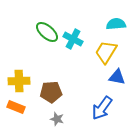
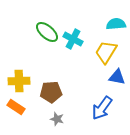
orange rectangle: rotated 12 degrees clockwise
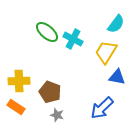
cyan semicircle: rotated 132 degrees clockwise
brown pentagon: moved 1 px left; rotated 25 degrees clockwise
blue arrow: rotated 10 degrees clockwise
gray star: moved 4 px up
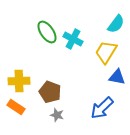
green ellipse: rotated 15 degrees clockwise
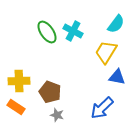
cyan cross: moved 8 px up
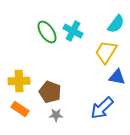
orange rectangle: moved 4 px right, 2 px down
gray star: moved 1 px left; rotated 16 degrees counterclockwise
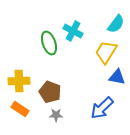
green ellipse: moved 2 px right, 11 px down; rotated 15 degrees clockwise
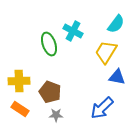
green ellipse: moved 1 px down
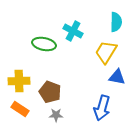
cyan semicircle: moved 2 px up; rotated 36 degrees counterclockwise
green ellipse: moved 5 px left; rotated 60 degrees counterclockwise
blue arrow: rotated 30 degrees counterclockwise
